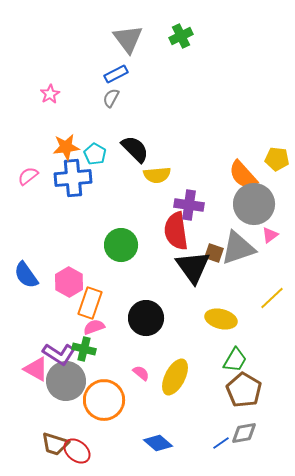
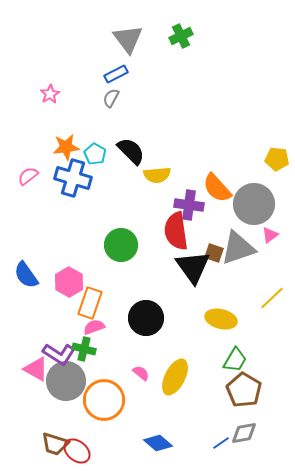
black semicircle at (135, 149): moved 4 px left, 2 px down
orange semicircle at (243, 175): moved 26 px left, 13 px down
blue cross at (73, 178): rotated 21 degrees clockwise
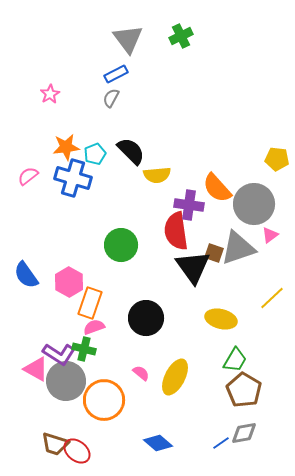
cyan pentagon at (95, 154): rotated 20 degrees clockwise
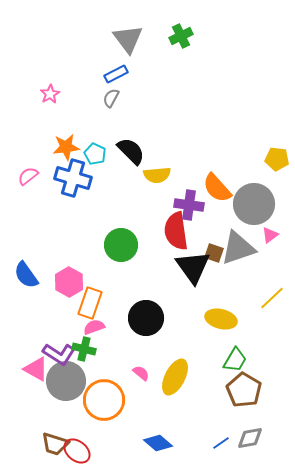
cyan pentagon at (95, 154): rotated 25 degrees counterclockwise
gray diamond at (244, 433): moved 6 px right, 5 px down
